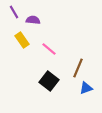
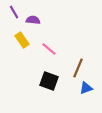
black square: rotated 18 degrees counterclockwise
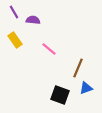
yellow rectangle: moved 7 px left
black square: moved 11 px right, 14 px down
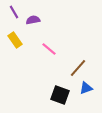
purple semicircle: rotated 16 degrees counterclockwise
brown line: rotated 18 degrees clockwise
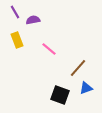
purple line: moved 1 px right
yellow rectangle: moved 2 px right; rotated 14 degrees clockwise
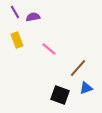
purple semicircle: moved 3 px up
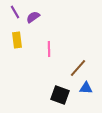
purple semicircle: rotated 24 degrees counterclockwise
yellow rectangle: rotated 14 degrees clockwise
pink line: rotated 49 degrees clockwise
blue triangle: rotated 24 degrees clockwise
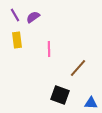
purple line: moved 3 px down
blue triangle: moved 5 px right, 15 px down
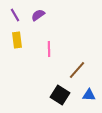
purple semicircle: moved 5 px right, 2 px up
brown line: moved 1 px left, 2 px down
black square: rotated 12 degrees clockwise
blue triangle: moved 2 px left, 8 px up
